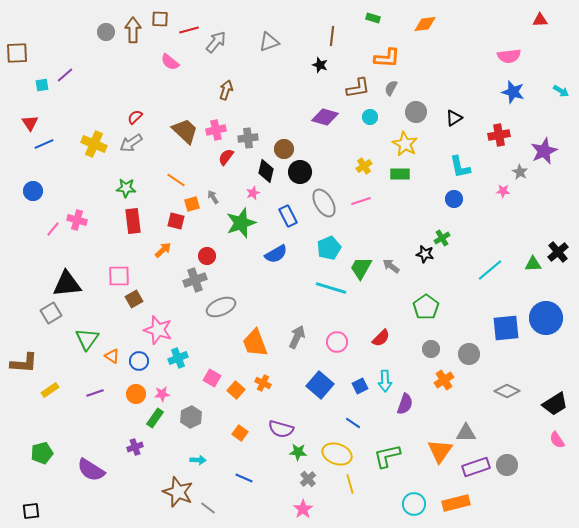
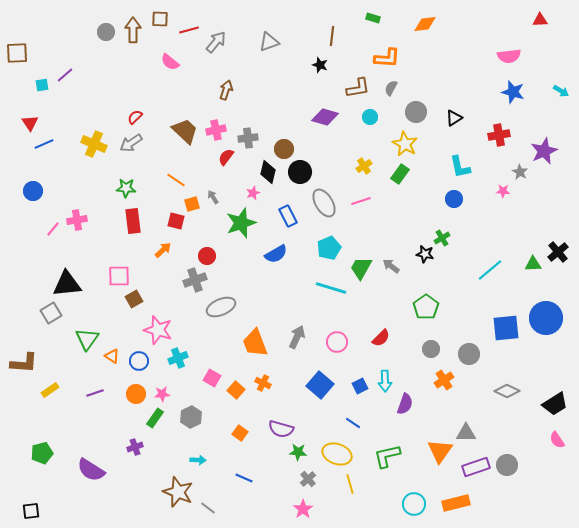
black diamond at (266, 171): moved 2 px right, 1 px down
green rectangle at (400, 174): rotated 54 degrees counterclockwise
pink cross at (77, 220): rotated 24 degrees counterclockwise
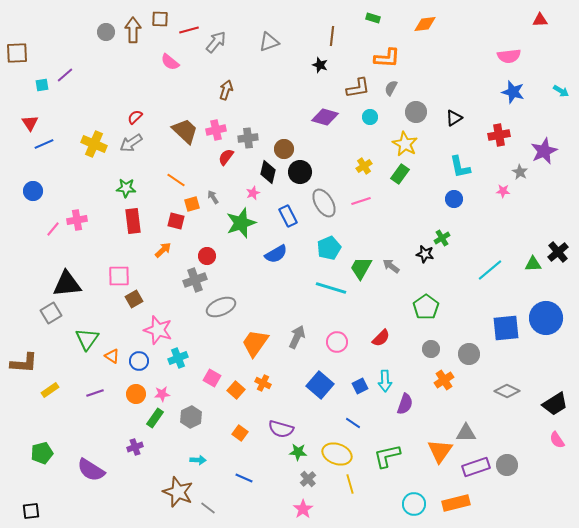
orange trapezoid at (255, 343): rotated 56 degrees clockwise
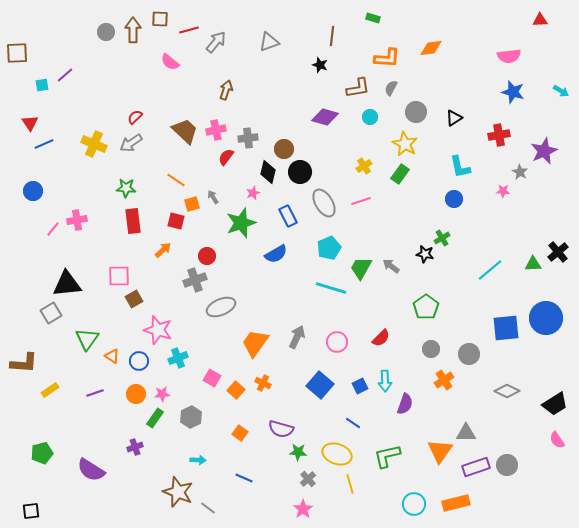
orange diamond at (425, 24): moved 6 px right, 24 px down
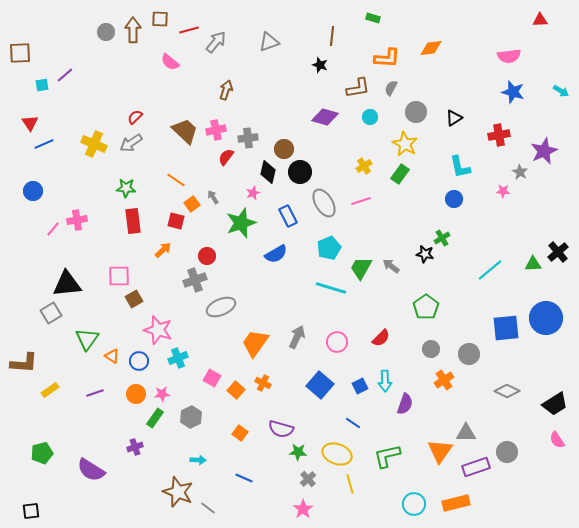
brown square at (17, 53): moved 3 px right
orange square at (192, 204): rotated 21 degrees counterclockwise
gray circle at (507, 465): moved 13 px up
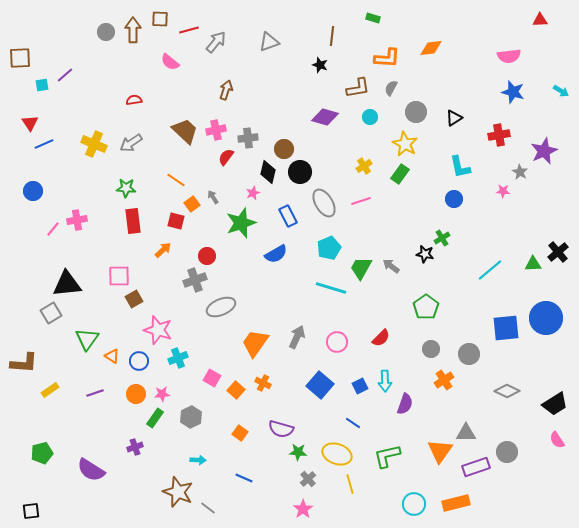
brown square at (20, 53): moved 5 px down
red semicircle at (135, 117): moved 1 px left, 17 px up; rotated 35 degrees clockwise
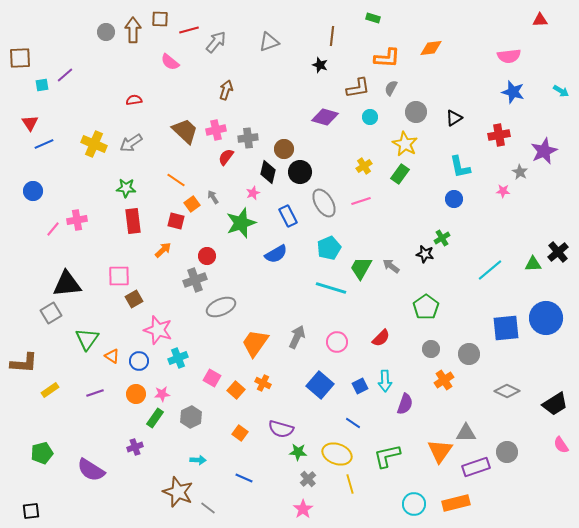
pink semicircle at (557, 440): moved 4 px right, 5 px down
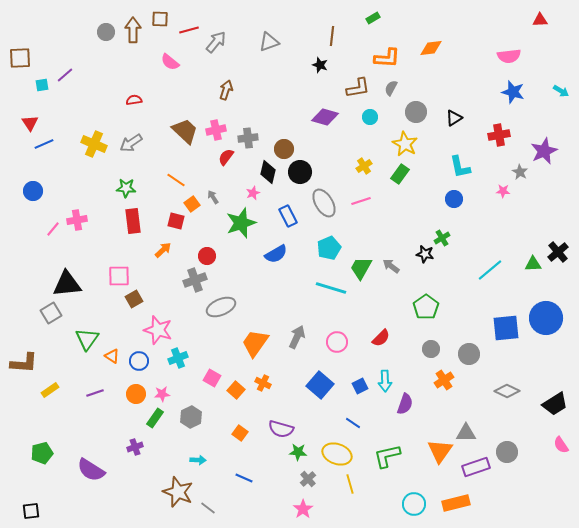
green rectangle at (373, 18): rotated 48 degrees counterclockwise
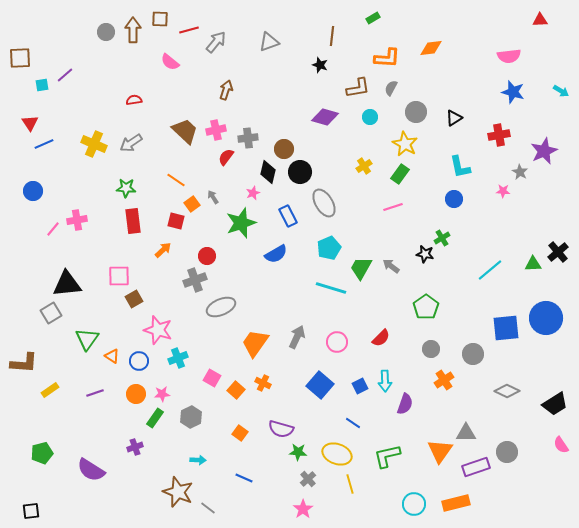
pink line at (361, 201): moved 32 px right, 6 px down
gray circle at (469, 354): moved 4 px right
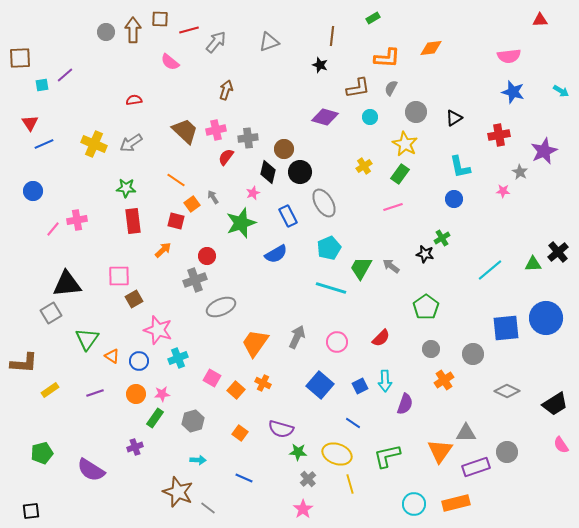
gray hexagon at (191, 417): moved 2 px right, 4 px down; rotated 10 degrees clockwise
